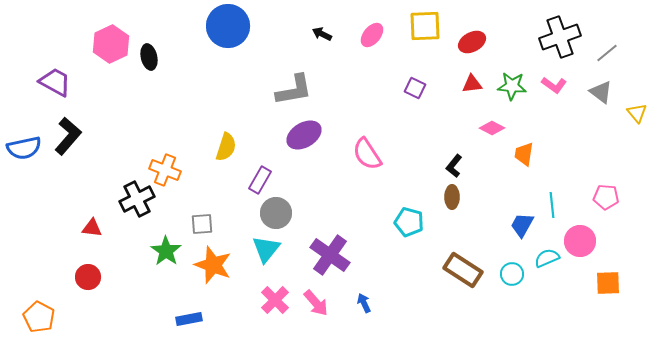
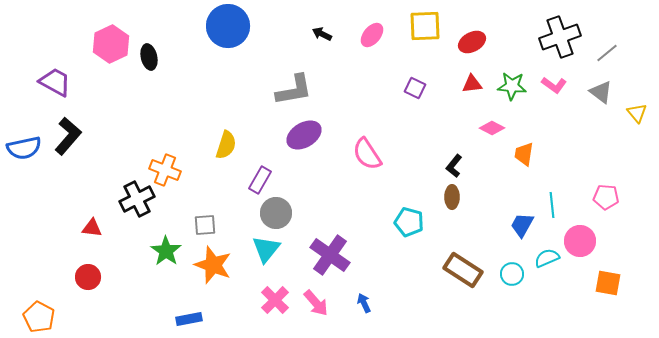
yellow semicircle at (226, 147): moved 2 px up
gray square at (202, 224): moved 3 px right, 1 px down
orange square at (608, 283): rotated 12 degrees clockwise
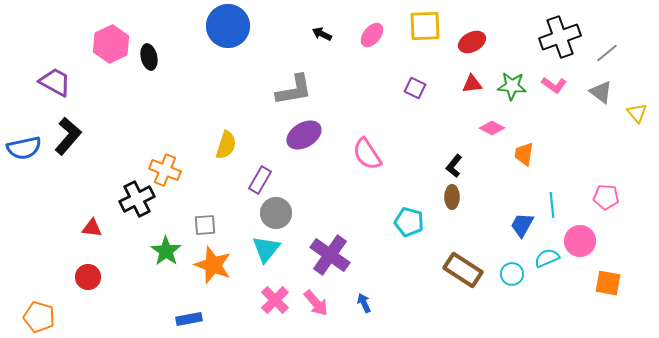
orange pentagon at (39, 317): rotated 12 degrees counterclockwise
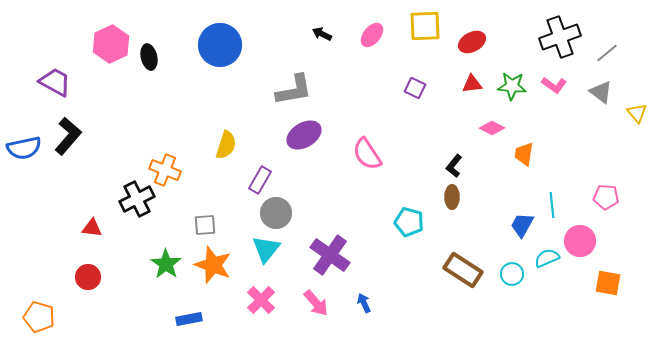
blue circle at (228, 26): moved 8 px left, 19 px down
green star at (166, 251): moved 13 px down
pink cross at (275, 300): moved 14 px left
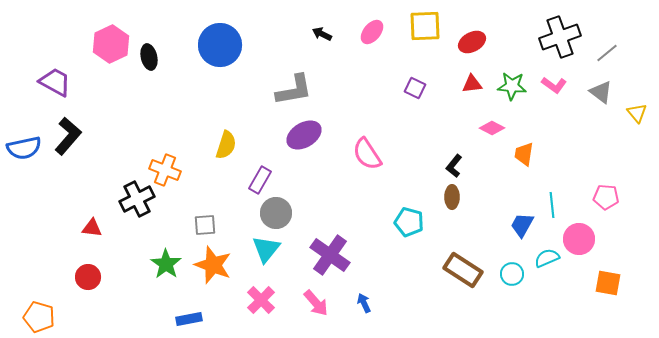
pink ellipse at (372, 35): moved 3 px up
pink circle at (580, 241): moved 1 px left, 2 px up
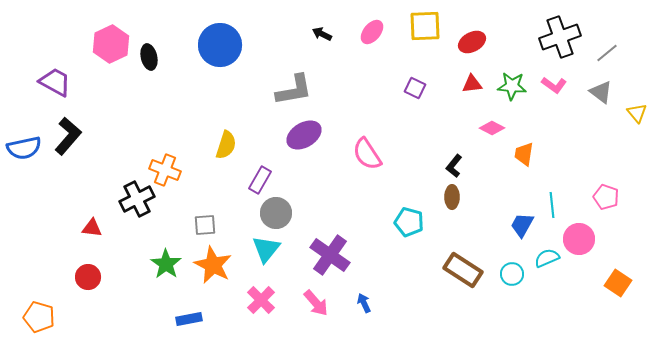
pink pentagon at (606, 197): rotated 15 degrees clockwise
orange star at (213, 265): rotated 6 degrees clockwise
orange square at (608, 283): moved 10 px right; rotated 24 degrees clockwise
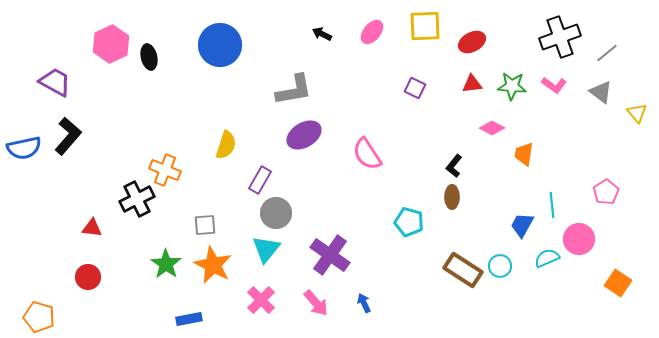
pink pentagon at (606, 197): moved 5 px up; rotated 20 degrees clockwise
cyan circle at (512, 274): moved 12 px left, 8 px up
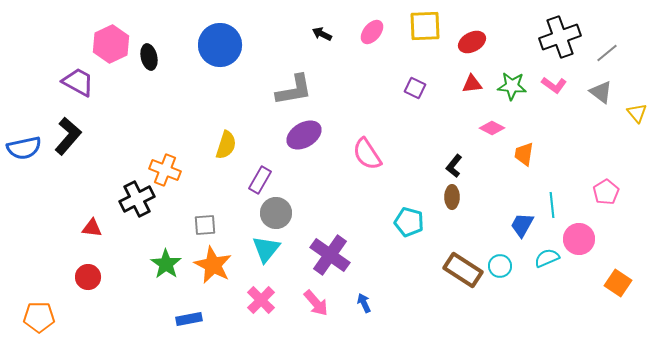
purple trapezoid at (55, 82): moved 23 px right
orange pentagon at (39, 317): rotated 16 degrees counterclockwise
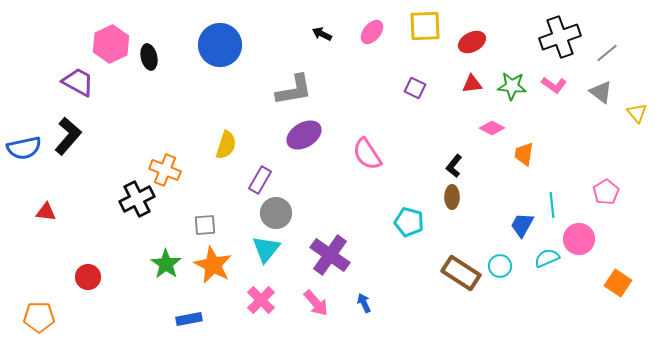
red triangle at (92, 228): moved 46 px left, 16 px up
brown rectangle at (463, 270): moved 2 px left, 3 px down
